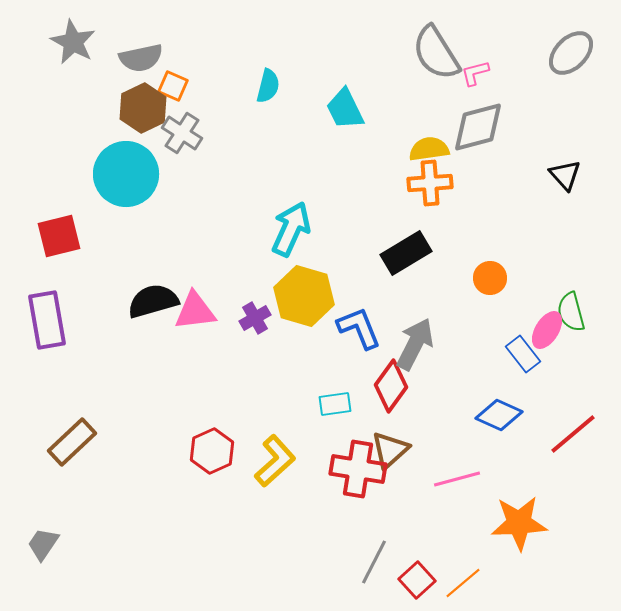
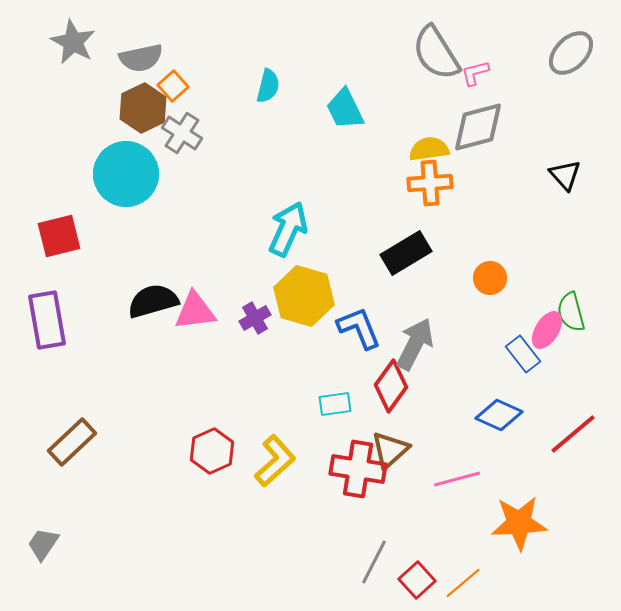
orange square at (173, 86): rotated 24 degrees clockwise
cyan arrow at (291, 229): moved 3 px left
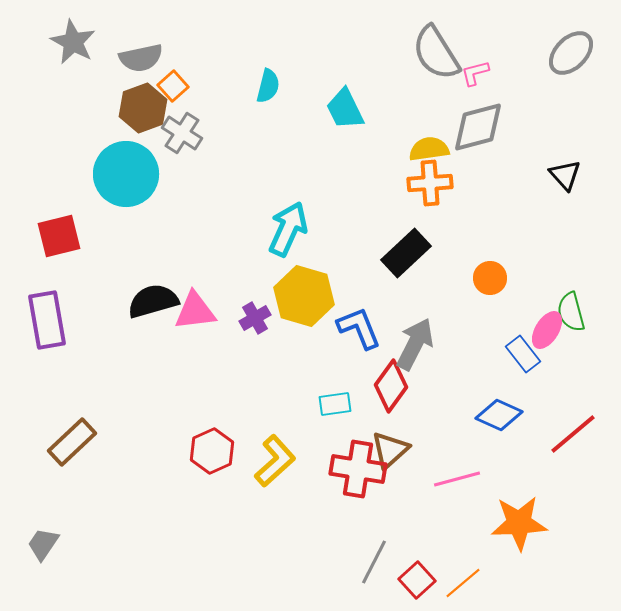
brown hexagon at (143, 108): rotated 6 degrees clockwise
black rectangle at (406, 253): rotated 12 degrees counterclockwise
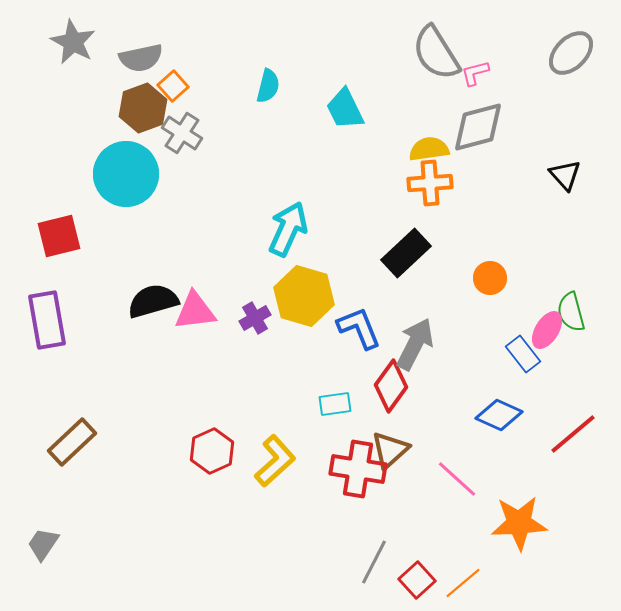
pink line at (457, 479): rotated 57 degrees clockwise
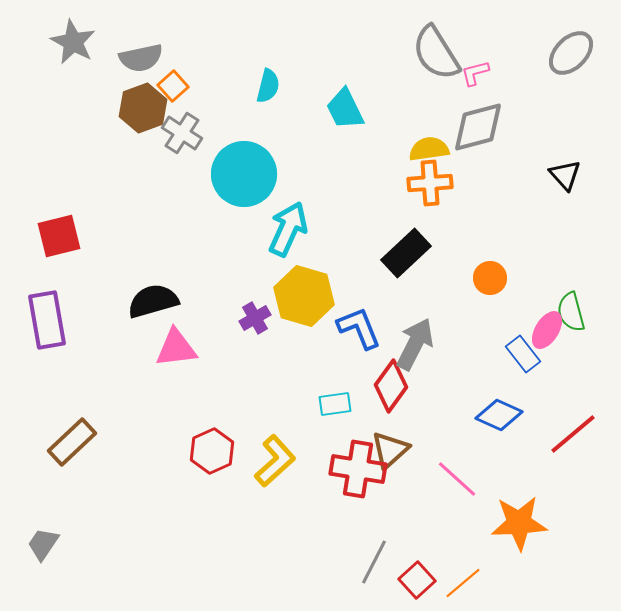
cyan circle at (126, 174): moved 118 px right
pink triangle at (195, 311): moved 19 px left, 37 px down
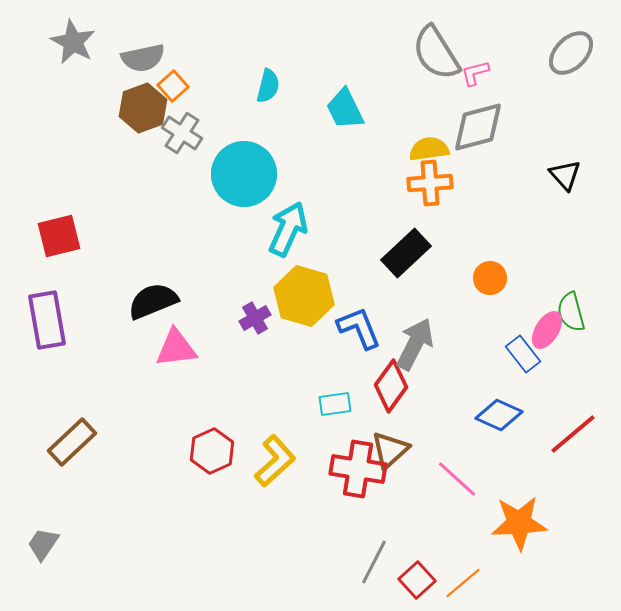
gray semicircle at (141, 58): moved 2 px right
black semicircle at (153, 301): rotated 6 degrees counterclockwise
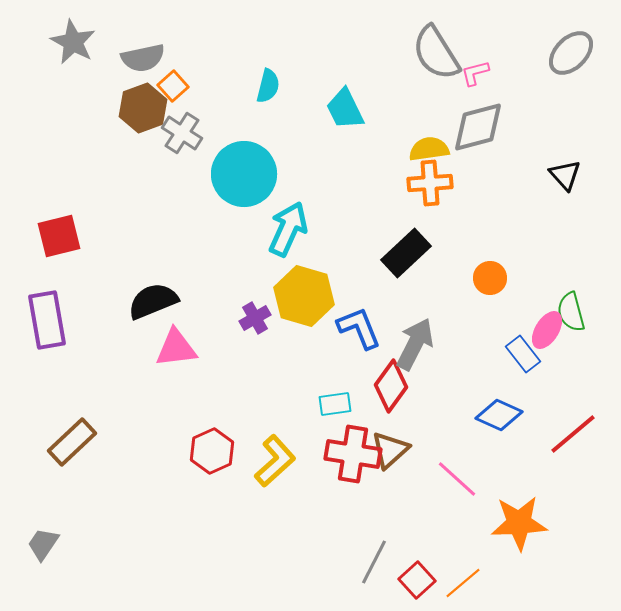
red cross at (358, 469): moved 5 px left, 15 px up
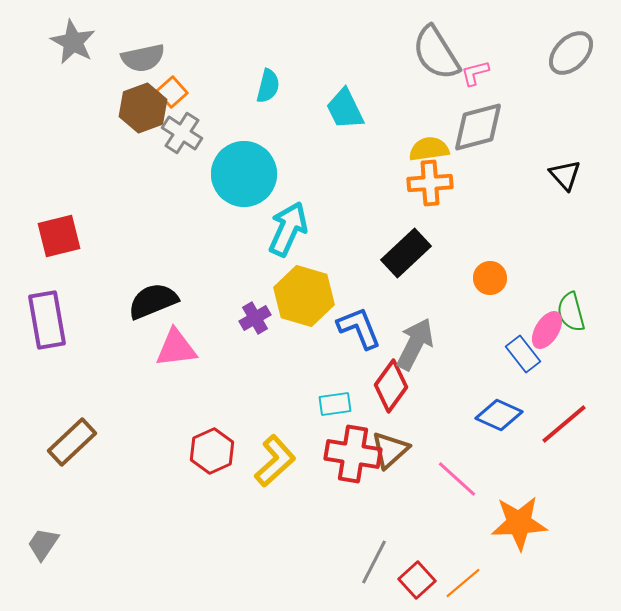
orange square at (173, 86): moved 1 px left, 6 px down
red line at (573, 434): moved 9 px left, 10 px up
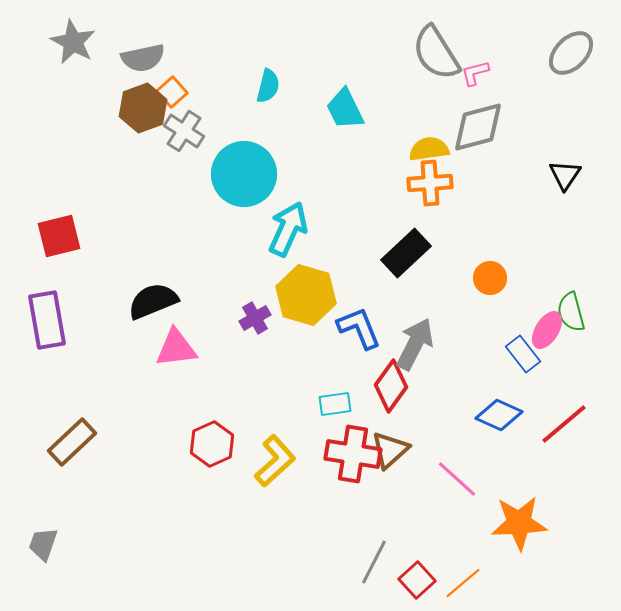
gray cross at (182, 133): moved 2 px right, 2 px up
black triangle at (565, 175): rotated 16 degrees clockwise
yellow hexagon at (304, 296): moved 2 px right, 1 px up
red hexagon at (212, 451): moved 7 px up
gray trapezoid at (43, 544): rotated 15 degrees counterclockwise
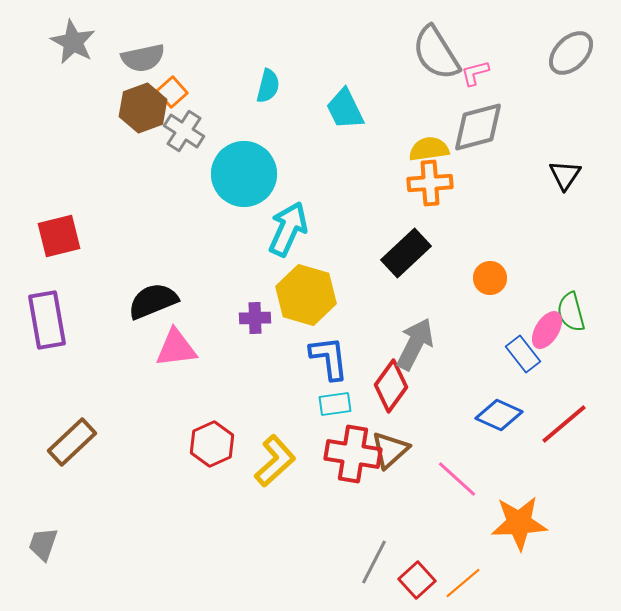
purple cross at (255, 318): rotated 28 degrees clockwise
blue L-shape at (359, 328): moved 30 px left, 30 px down; rotated 15 degrees clockwise
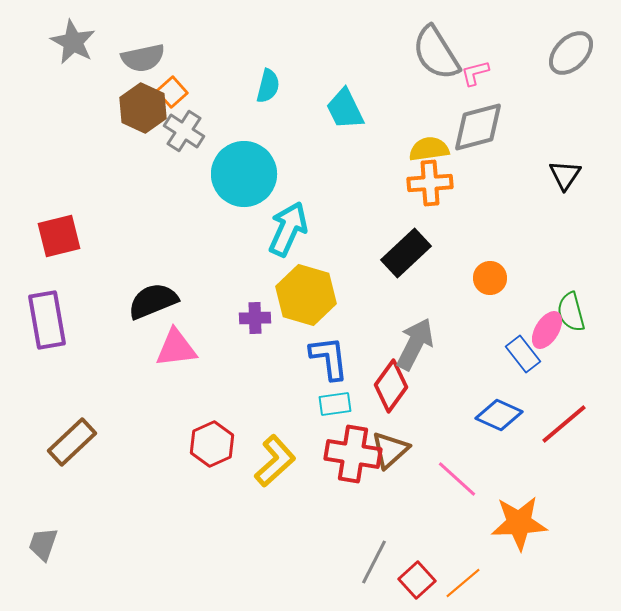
brown hexagon at (143, 108): rotated 15 degrees counterclockwise
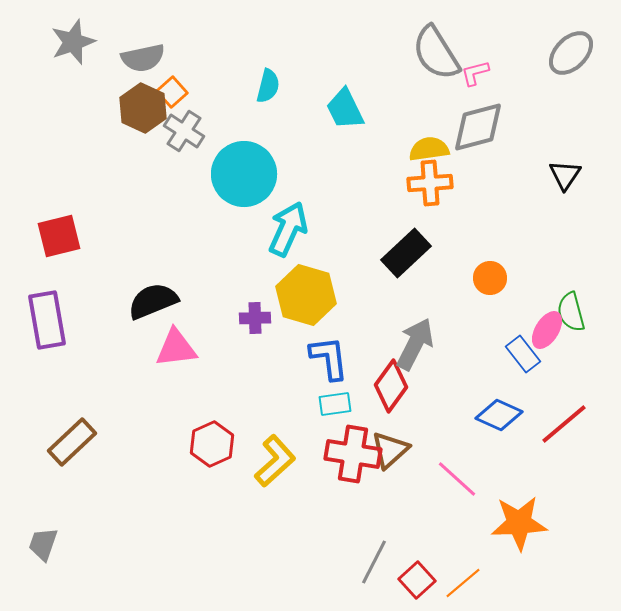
gray star at (73, 42): rotated 24 degrees clockwise
